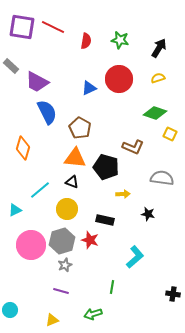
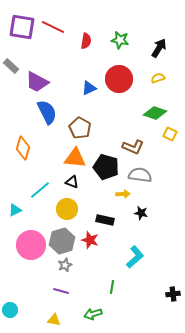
gray semicircle: moved 22 px left, 3 px up
black star: moved 7 px left, 1 px up
black cross: rotated 16 degrees counterclockwise
yellow triangle: moved 2 px right; rotated 32 degrees clockwise
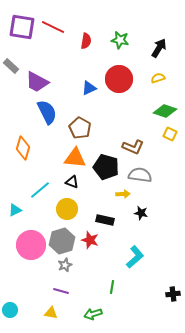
green diamond: moved 10 px right, 2 px up
yellow triangle: moved 3 px left, 7 px up
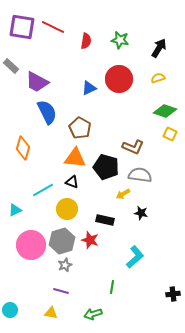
cyan line: moved 3 px right; rotated 10 degrees clockwise
yellow arrow: rotated 152 degrees clockwise
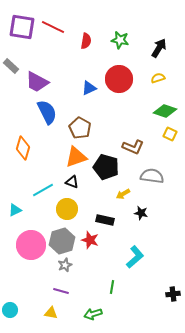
orange triangle: moved 1 px right, 1 px up; rotated 25 degrees counterclockwise
gray semicircle: moved 12 px right, 1 px down
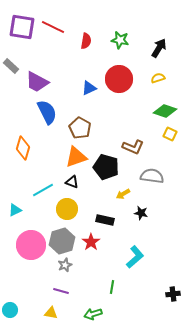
red star: moved 1 px right, 2 px down; rotated 18 degrees clockwise
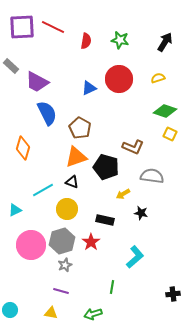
purple square: rotated 12 degrees counterclockwise
black arrow: moved 6 px right, 6 px up
blue semicircle: moved 1 px down
